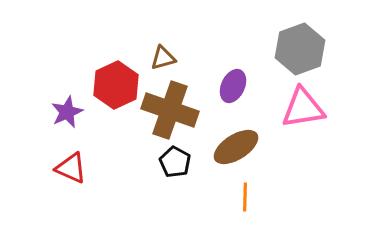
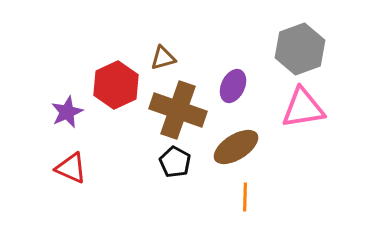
brown cross: moved 8 px right
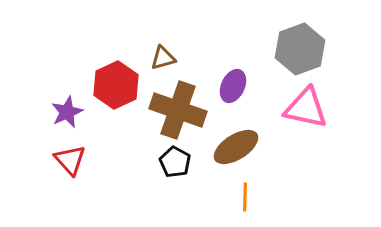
pink triangle: moved 3 px right; rotated 21 degrees clockwise
red triangle: moved 1 px left, 8 px up; rotated 24 degrees clockwise
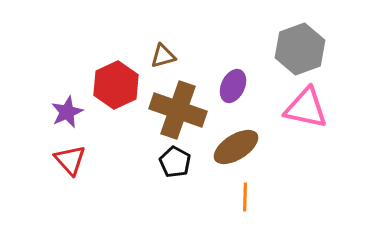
brown triangle: moved 2 px up
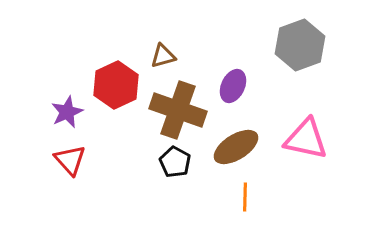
gray hexagon: moved 4 px up
pink triangle: moved 31 px down
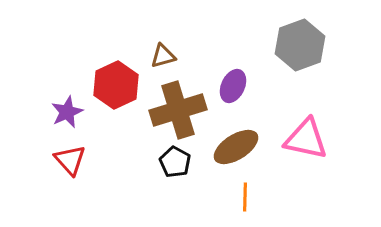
brown cross: rotated 36 degrees counterclockwise
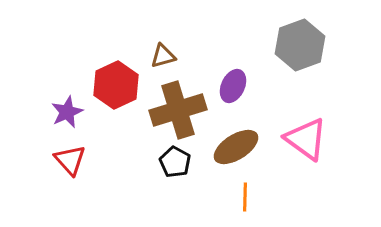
pink triangle: rotated 24 degrees clockwise
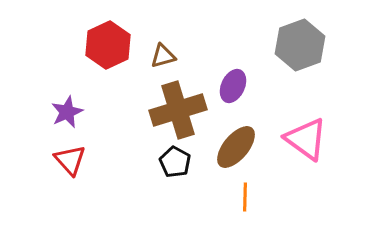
red hexagon: moved 8 px left, 40 px up
brown ellipse: rotated 18 degrees counterclockwise
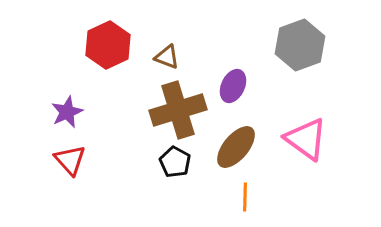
brown triangle: moved 4 px right, 1 px down; rotated 36 degrees clockwise
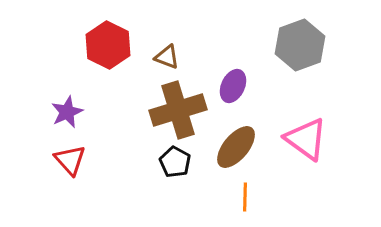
red hexagon: rotated 9 degrees counterclockwise
